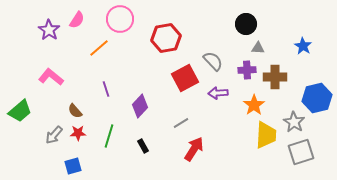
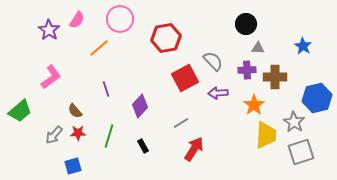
pink L-shape: rotated 105 degrees clockwise
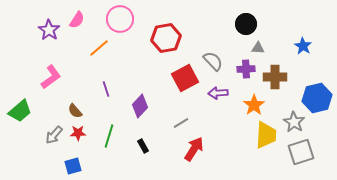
purple cross: moved 1 px left, 1 px up
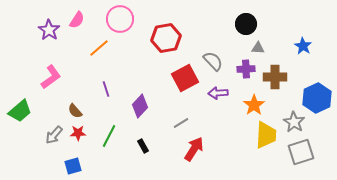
blue hexagon: rotated 12 degrees counterclockwise
green line: rotated 10 degrees clockwise
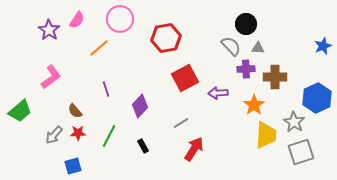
blue star: moved 20 px right; rotated 18 degrees clockwise
gray semicircle: moved 18 px right, 15 px up
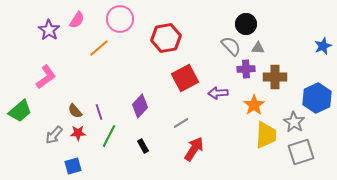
pink L-shape: moved 5 px left
purple line: moved 7 px left, 23 px down
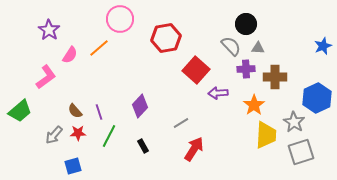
pink semicircle: moved 7 px left, 35 px down
red square: moved 11 px right, 8 px up; rotated 20 degrees counterclockwise
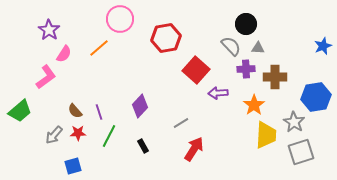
pink semicircle: moved 6 px left, 1 px up
blue hexagon: moved 1 px left, 1 px up; rotated 16 degrees clockwise
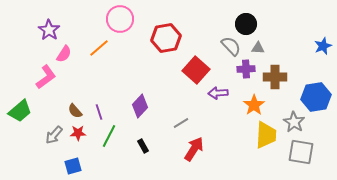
gray square: rotated 28 degrees clockwise
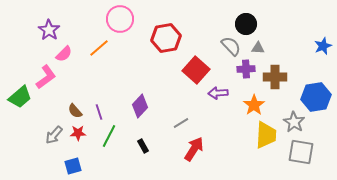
pink semicircle: rotated 12 degrees clockwise
green trapezoid: moved 14 px up
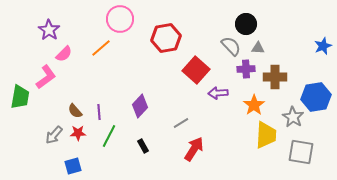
orange line: moved 2 px right
green trapezoid: rotated 40 degrees counterclockwise
purple line: rotated 14 degrees clockwise
gray star: moved 1 px left, 5 px up
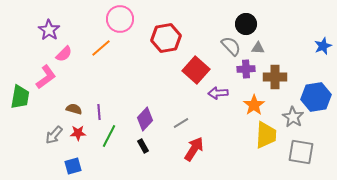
purple diamond: moved 5 px right, 13 px down
brown semicircle: moved 1 px left, 2 px up; rotated 147 degrees clockwise
